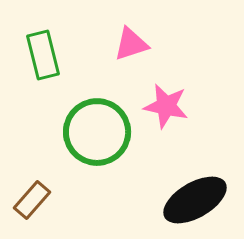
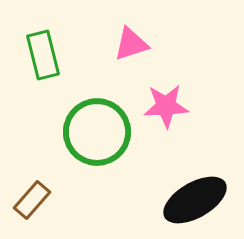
pink star: rotated 15 degrees counterclockwise
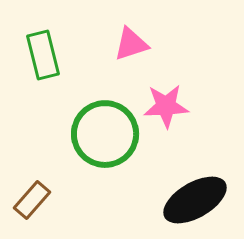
green circle: moved 8 px right, 2 px down
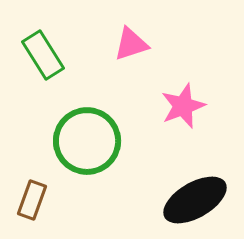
green rectangle: rotated 18 degrees counterclockwise
pink star: moved 17 px right; rotated 18 degrees counterclockwise
green circle: moved 18 px left, 7 px down
brown rectangle: rotated 21 degrees counterclockwise
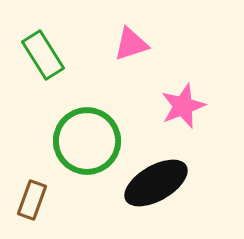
black ellipse: moved 39 px left, 17 px up
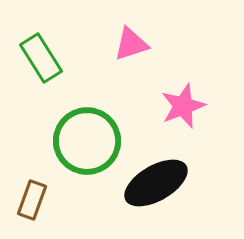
green rectangle: moved 2 px left, 3 px down
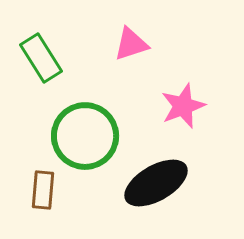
green circle: moved 2 px left, 5 px up
brown rectangle: moved 11 px right, 10 px up; rotated 15 degrees counterclockwise
